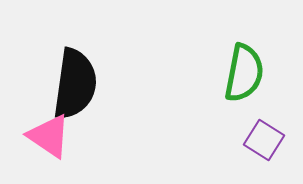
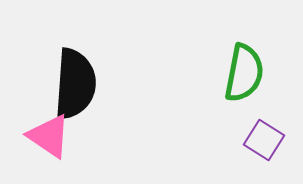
black semicircle: rotated 4 degrees counterclockwise
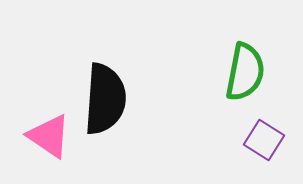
green semicircle: moved 1 px right, 1 px up
black semicircle: moved 30 px right, 15 px down
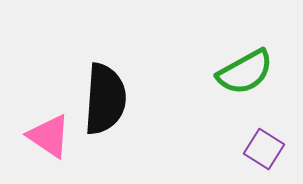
green semicircle: rotated 50 degrees clockwise
purple square: moved 9 px down
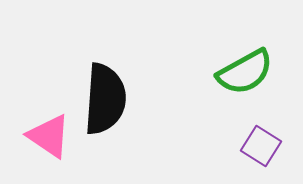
purple square: moved 3 px left, 3 px up
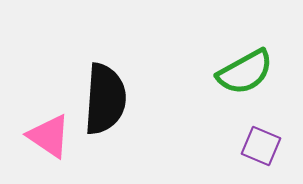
purple square: rotated 9 degrees counterclockwise
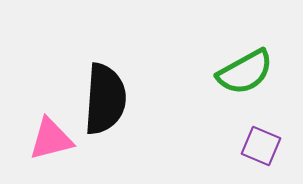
pink triangle: moved 2 px right, 3 px down; rotated 48 degrees counterclockwise
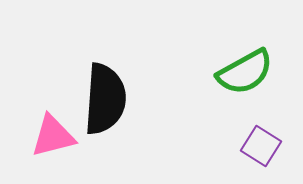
pink triangle: moved 2 px right, 3 px up
purple square: rotated 9 degrees clockwise
